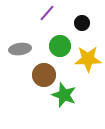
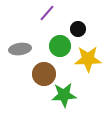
black circle: moved 4 px left, 6 px down
brown circle: moved 1 px up
green star: rotated 25 degrees counterclockwise
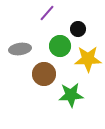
green star: moved 7 px right
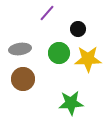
green circle: moved 1 px left, 7 px down
brown circle: moved 21 px left, 5 px down
green star: moved 8 px down
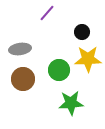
black circle: moved 4 px right, 3 px down
green circle: moved 17 px down
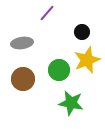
gray ellipse: moved 2 px right, 6 px up
yellow star: moved 1 px left, 1 px down; rotated 20 degrees counterclockwise
green star: rotated 15 degrees clockwise
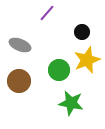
gray ellipse: moved 2 px left, 2 px down; rotated 30 degrees clockwise
brown circle: moved 4 px left, 2 px down
